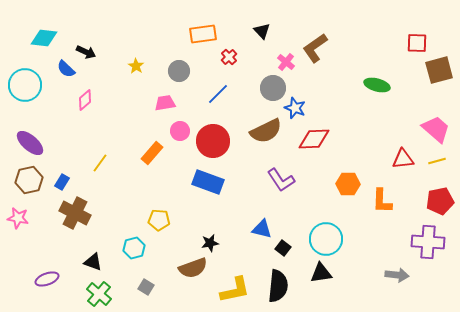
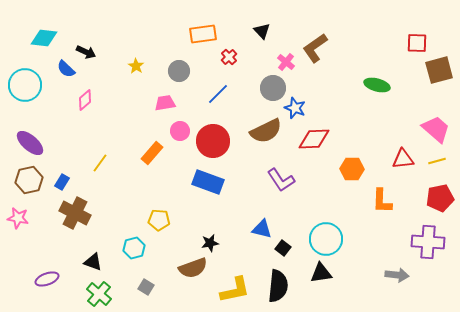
orange hexagon at (348, 184): moved 4 px right, 15 px up
red pentagon at (440, 201): moved 3 px up
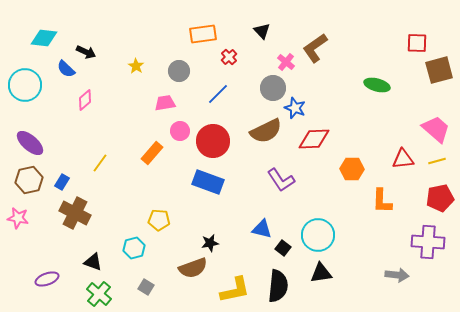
cyan circle at (326, 239): moved 8 px left, 4 px up
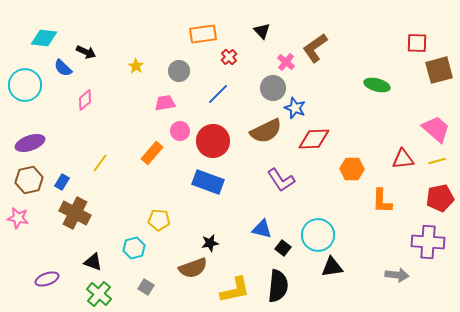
blue semicircle at (66, 69): moved 3 px left, 1 px up
purple ellipse at (30, 143): rotated 60 degrees counterclockwise
black triangle at (321, 273): moved 11 px right, 6 px up
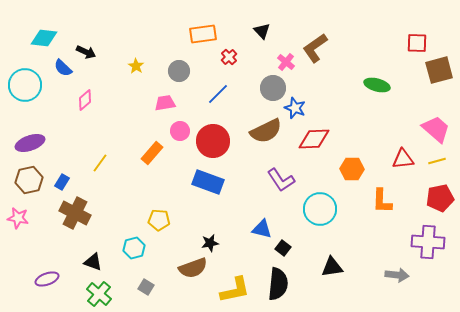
cyan circle at (318, 235): moved 2 px right, 26 px up
black semicircle at (278, 286): moved 2 px up
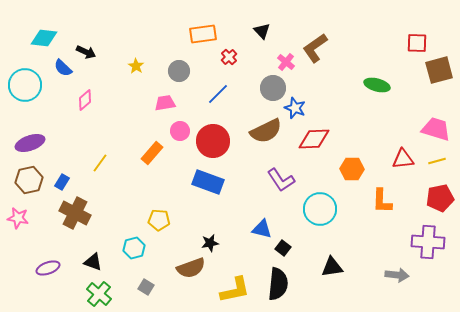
pink trapezoid at (436, 129): rotated 24 degrees counterclockwise
brown semicircle at (193, 268): moved 2 px left
purple ellipse at (47, 279): moved 1 px right, 11 px up
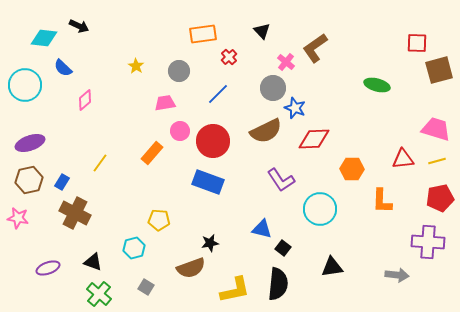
black arrow at (86, 52): moved 7 px left, 26 px up
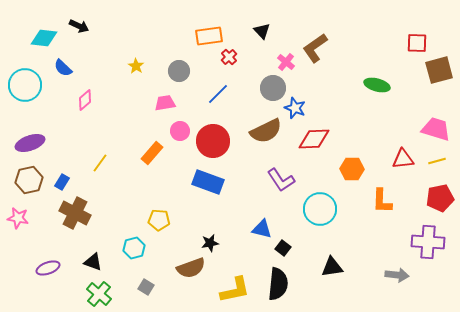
orange rectangle at (203, 34): moved 6 px right, 2 px down
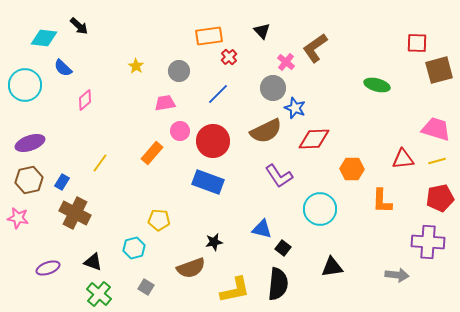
black arrow at (79, 26): rotated 18 degrees clockwise
purple L-shape at (281, 180): moved 2 px left, 4 px up
black star at (210, 243): moved 4 px right, 1 px up
